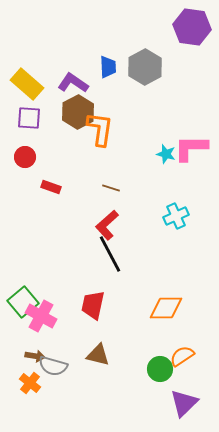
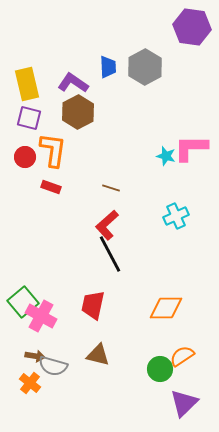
yellow rectangle: rotated 36 degrees clockwise
purple square: rotated 10 degrees clockwise
orange L-shape: moved 47 px left, 21 px down
cyan star: moved 2 px down
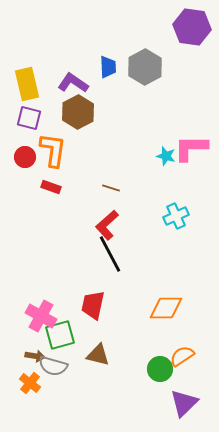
green square: moved 37 px right, 33 px down; rotated 24 degrees clockwise
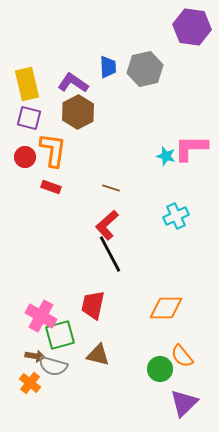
gray hexagon: moved 2 px down; rotated 16 degrees clockwise
orange semicircle: rotated 95 degrees counterclockwise
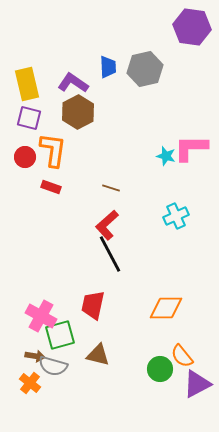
purple triangle: moved 13 px right, 19 px up; rotated 16 degrees clockwise
